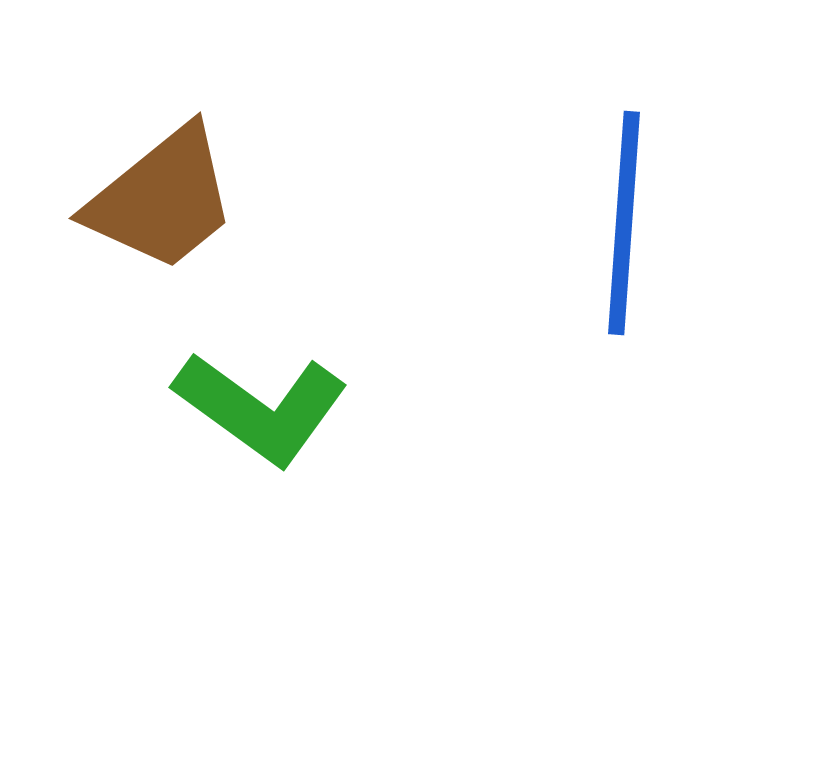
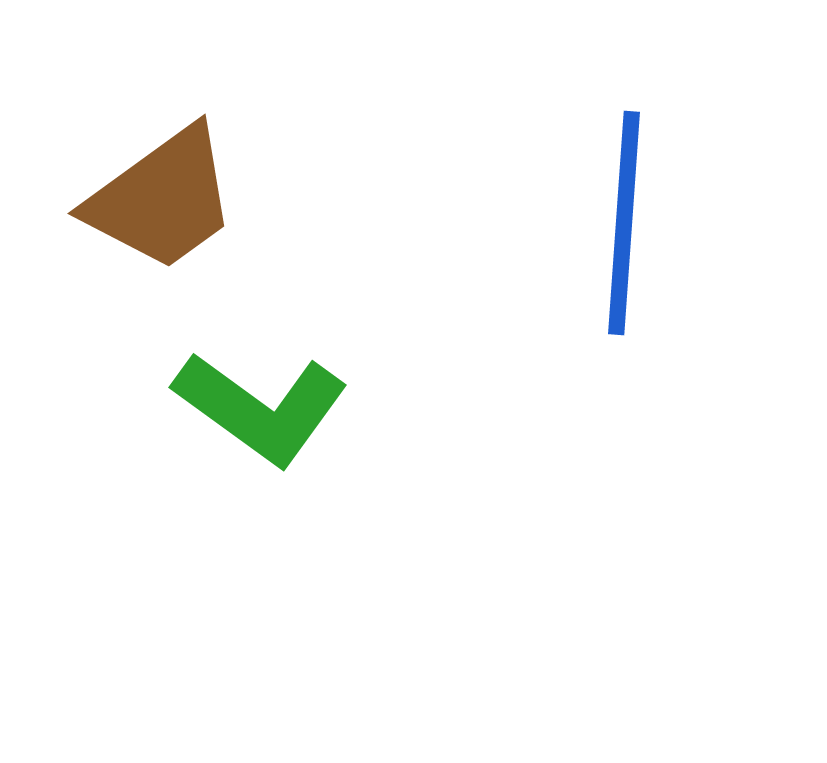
brown trapezoid: rotated 3 degrees clockwise
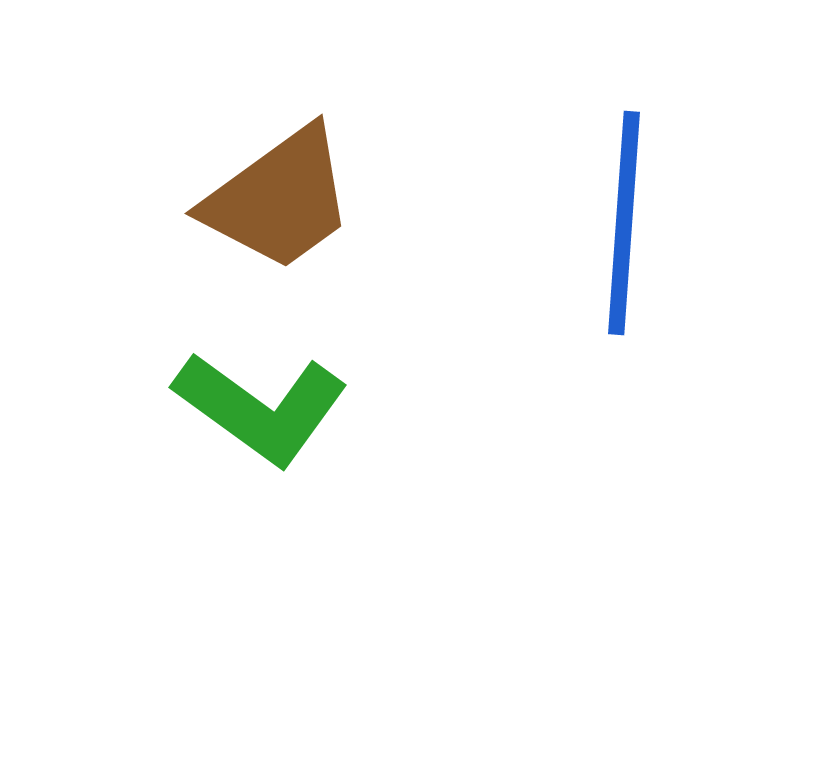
brown trapezoid: moved 117 px right
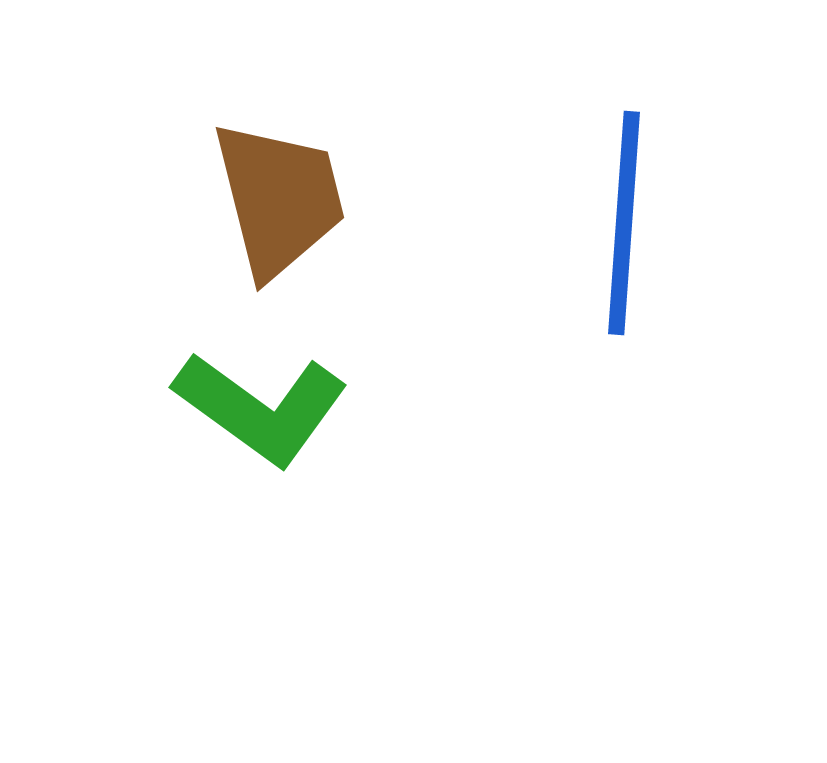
brown trapezoid: rotated 68 degrees counterclockwise
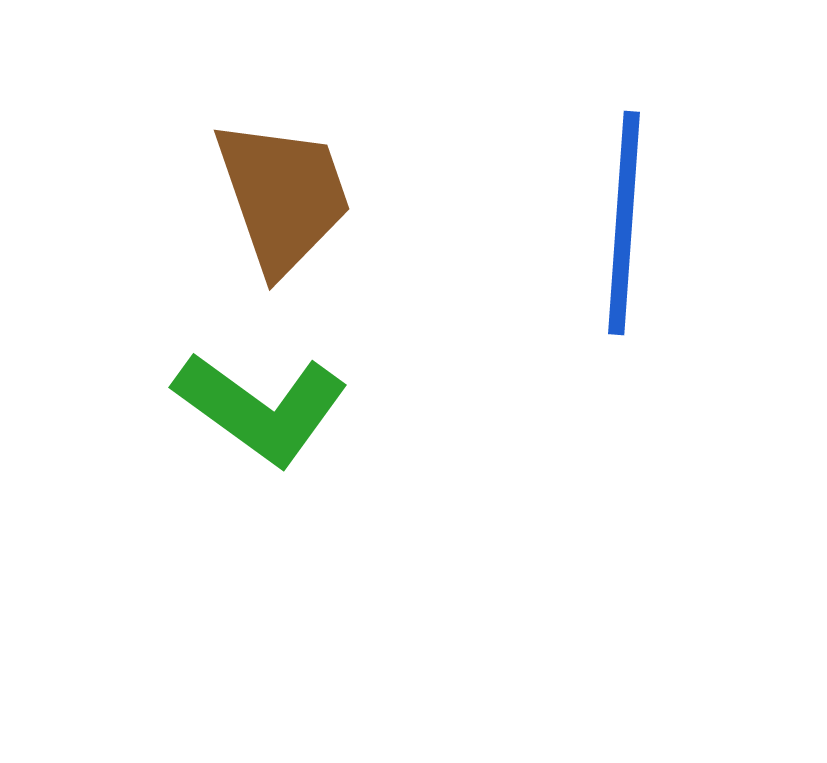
brown trapezoid: moved 4 px right, 3 px up; rotated 5 degrees counterclockwise
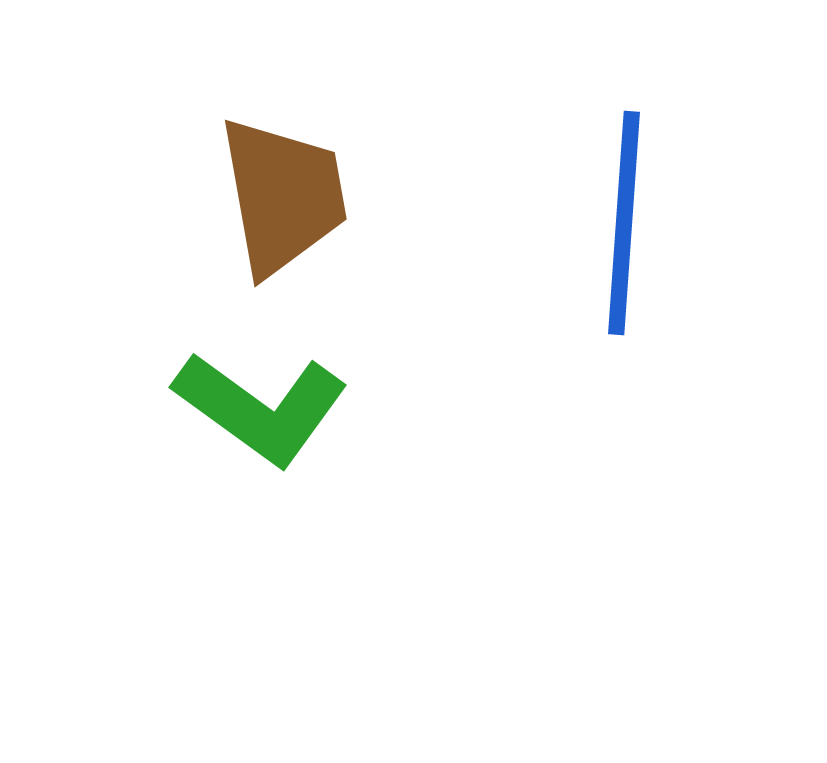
brown trapezoid: rotated 9 degrees clockwise
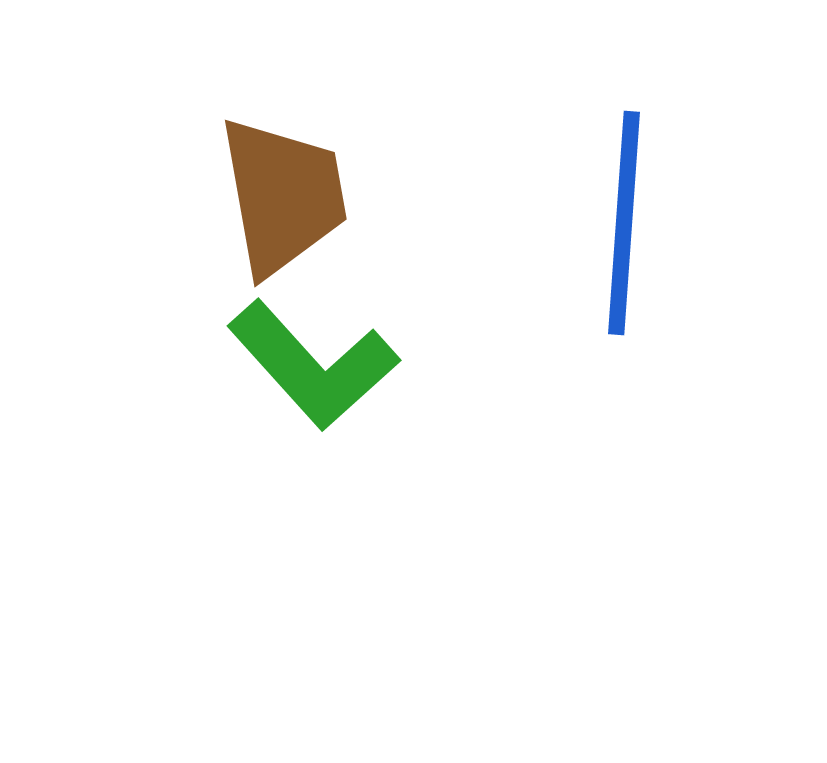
green L-shape: moved 52 px right, 43 px up; rotated 12 degrees clockwise
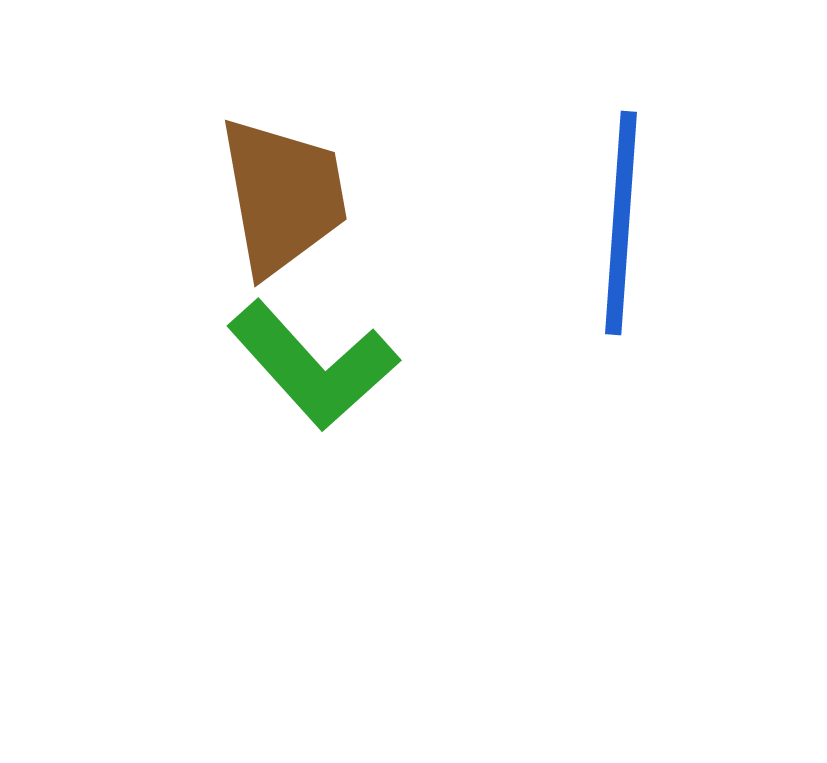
blue line: moved 3 px left
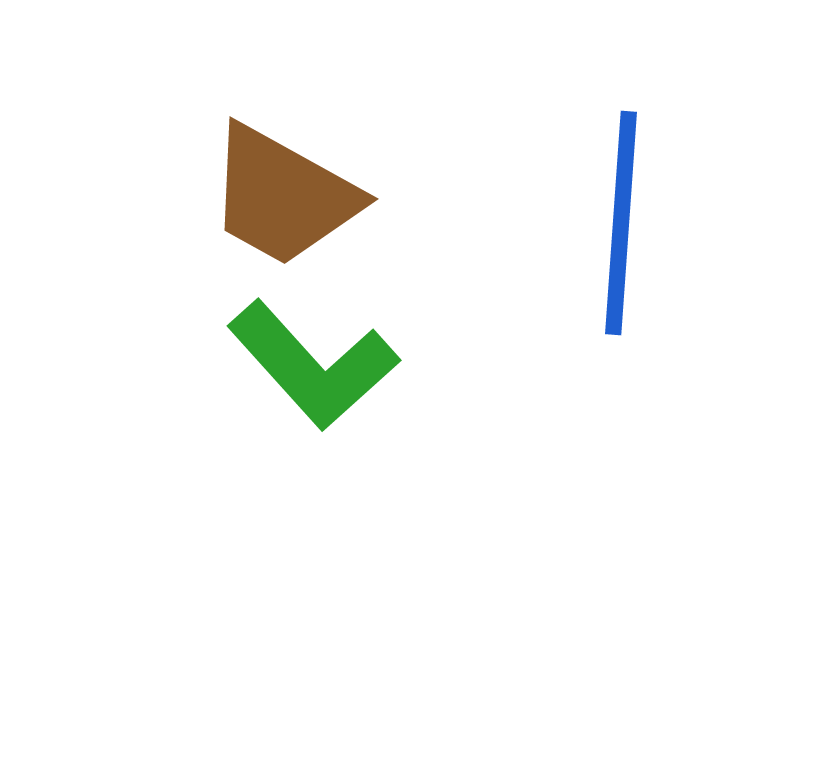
brown trapezoid: rotated 129 degrees clockwise
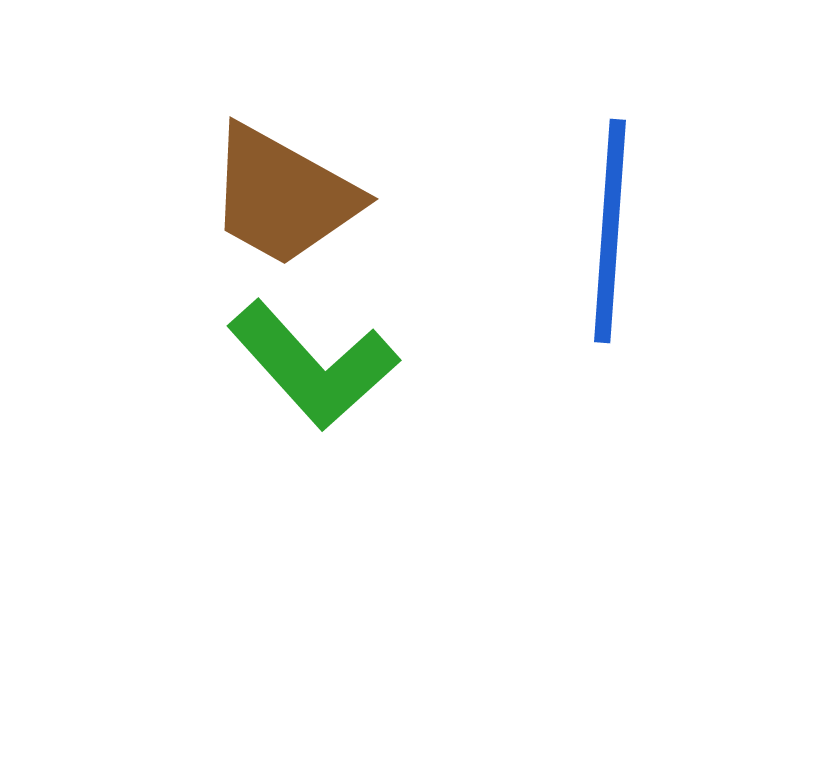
blue line: moved 11 px left, 8 px down
